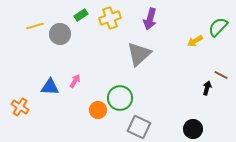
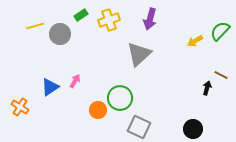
yellow cross: moved 1 px left, 2 px down
green semicircle: moved 2 px right, 4 px down
blue triangle: rotated 36 degrees counterclockwise
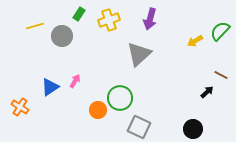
green rectangle: moved 2 px left, 1 px up; rotated 24 degrees counterclockwise
gray circle: moved 2 px right, 2 px down
black arrow: moved 4 px down; rotated 32 degrees clockwise
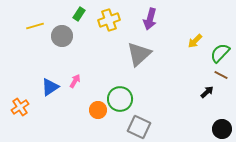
green semicircle: moved 22 px down
yellow arrow: rotated 14 degrees counterclockwise
green circle: moved 1 px down
orange cross: rotated 24 degrees clockwise
black circle: moved 29 px right
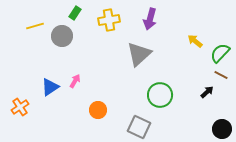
green rectangle: moved 4 px left, 1 px up
yellow cross: rotated 10 degrees clockwise
yellow arrow: rotated 84 degrees clockwise
green circle: moved 40 px right, 4 px up
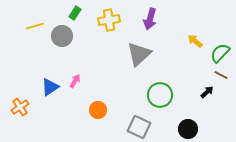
black circle: moved 34 px left
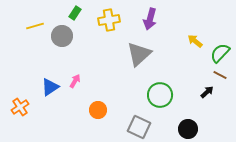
brown line: moved 1 px left
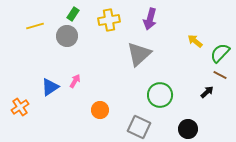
green rectangle: moved 2 px left, 1 px down
gray circle: moved 5 px right
orange circle: moved 2 px right
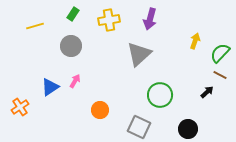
gray circle: moved 4 px right, 10 px down
yellow arrow: rotated 70 degrees clockwise
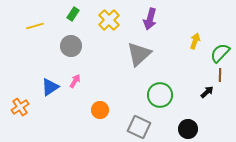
yellow cross: rotated 35 degrees counterclockwise
brown line: rotated 64 degrees clockwise
